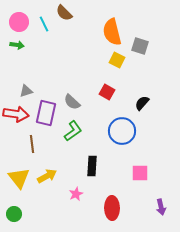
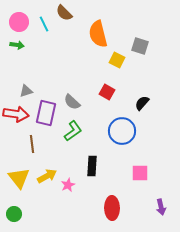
orange semicircle: moved 14 px left, 2 px down
pink star: moved 8 px left, 9 px up
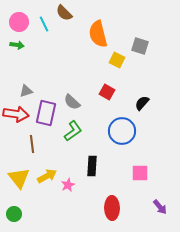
purple arrow: moved 1 px left; rotated 28 degrees counterclockwise
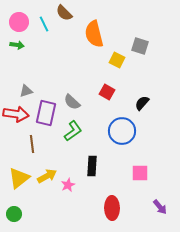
orange semicircle: moved 4 px left
yellow triangle: rotated 30 degrees clockwise
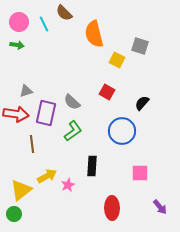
yellow triangle: moved 2 px right, 12 px down
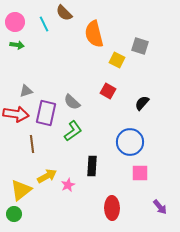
pink circle: moved 4 px left
red square: moved 1 px right, 1 px up
blue circle: moved 8 px right, 11 px down
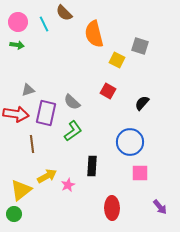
pink circle: moved 3 px right
gray triangle: moved 2 px right, 1 px up
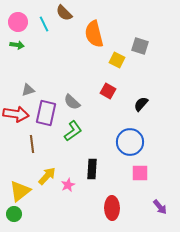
black semicircle: moved 1 px left, 1 px down
black rectangle: moved 3 px down
yellow arrow: rotated 18 degrees counterclockwise
yellow triangle: moved 1 px left, 1 px down
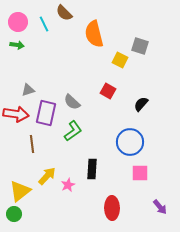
yellow square: moved 3 px right
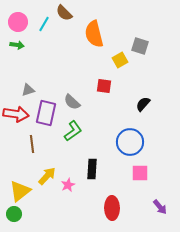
cyan line: rotated 56 degrees clockwise
yellow square: rotated 35 degrees clockwise
red square: moved 4 px left, 5 px up; rotated 21 degrees counterclockwise
black semicircle: moved 2 px right
